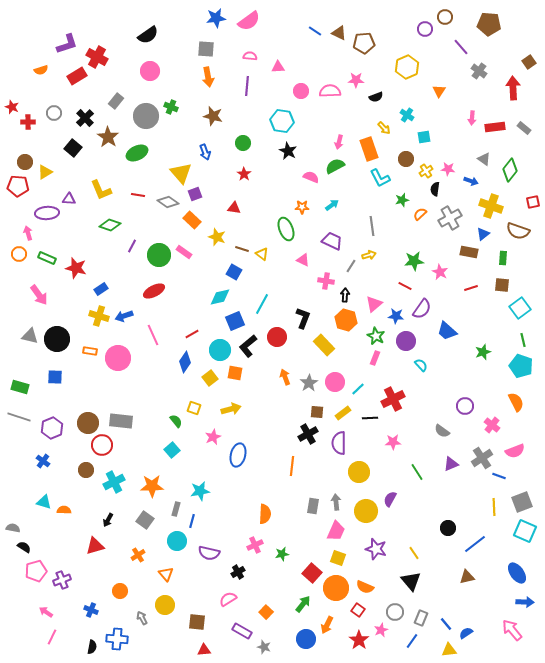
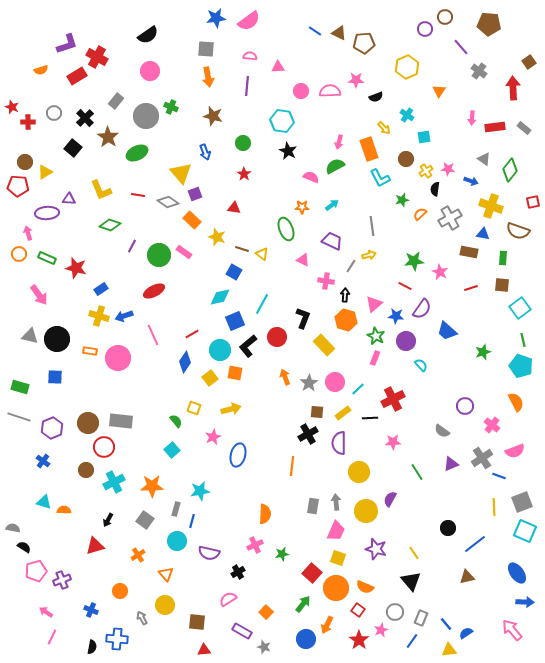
blue triangle at (483, 234): rotated 48 degrees clockwise
red circle at (102, 445): moved 2 px right, 2 px down
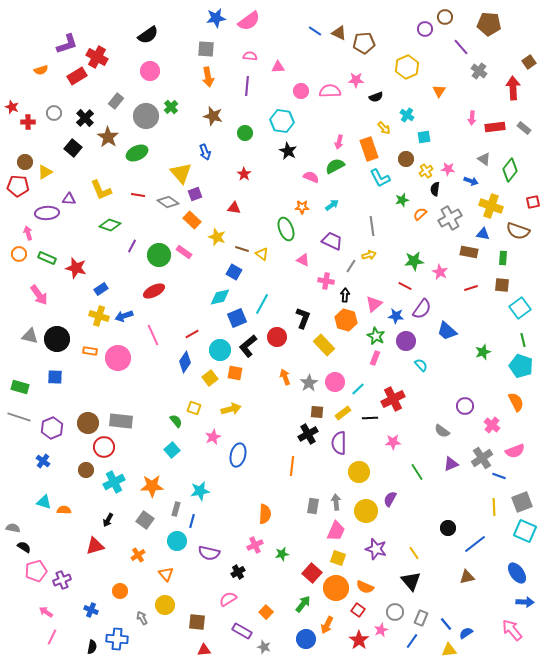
green cross at (171, 107): rotated 24 degrees clockwise
green circle at (243, 143): moved 2 px right, 10 px up
blue square at (235, 321): moved 2 px right, 3 px up
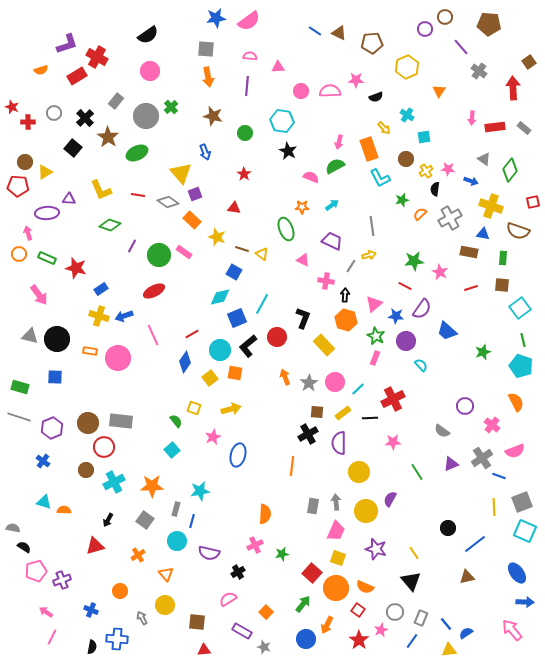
brown pentagon at (364, 43): moved 8 px right
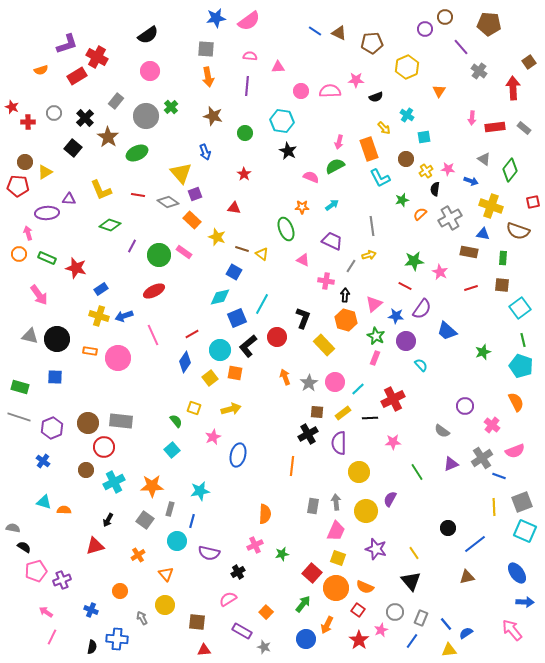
gray rectangle at (176, 509): moved 6 px left
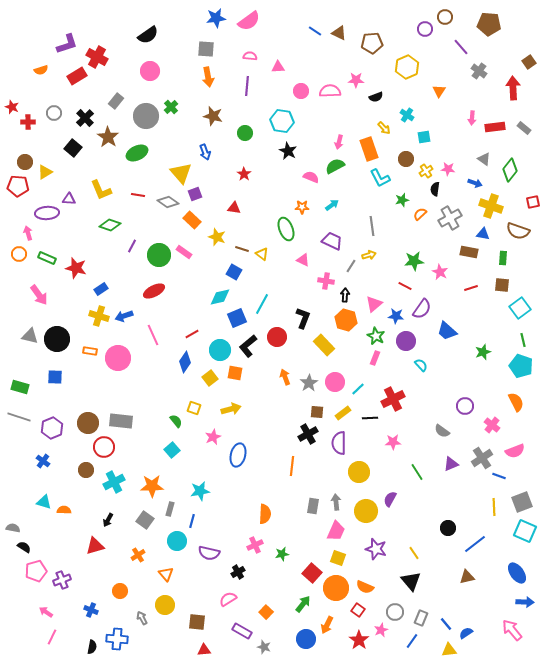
blue arrow at (471, 181): moved 4 px right, 2 px down
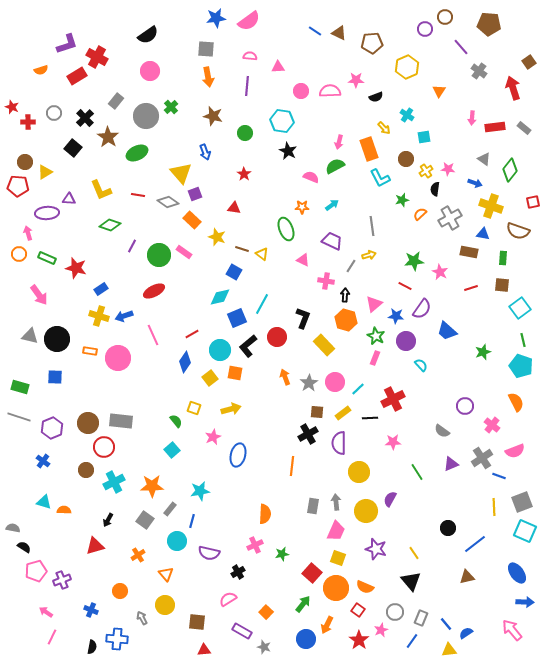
red arrow at (513, 88): rotated 15 degrees counterclockwise
gray rectangle at (170, 509): rotated 24 degrees clockwise
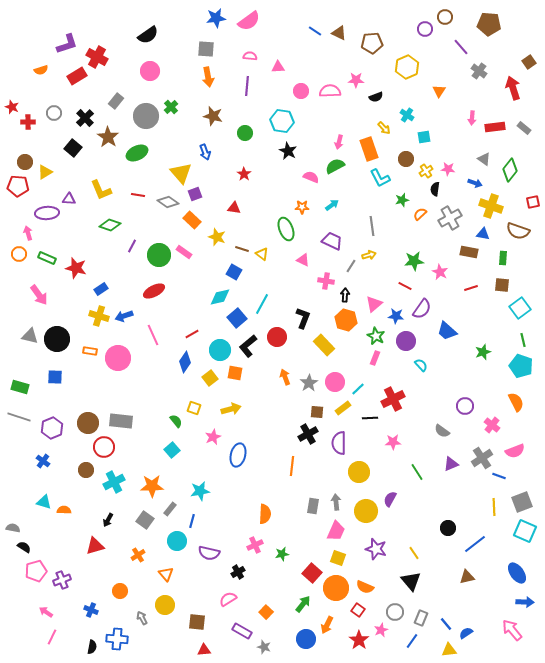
blue square at (237, 318): rotated 18 degrees counterclockwise
yellow rectangle at (343, 413): moved 5 px up
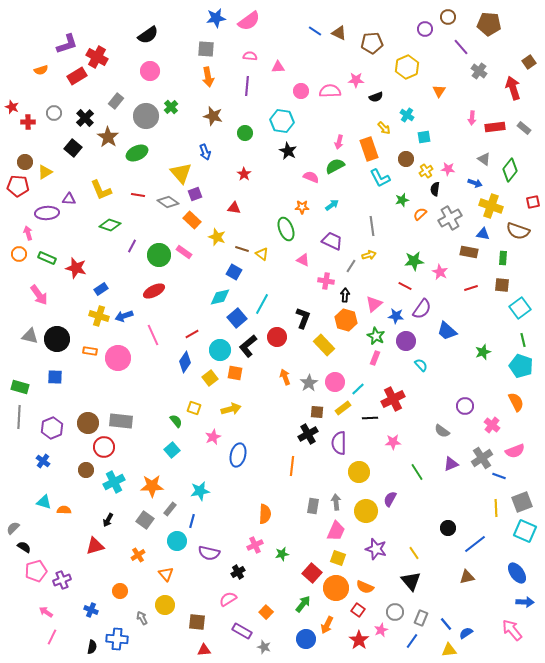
brown circle at (445, 17): moved 3 px right
gray line at (19, 417): rotated 75 degrees clockwise
yellow line at (494, 507): moved 2 px right, 1 px down
gray semicircle at (13, 528): rotated 56 degrees counterclockwise
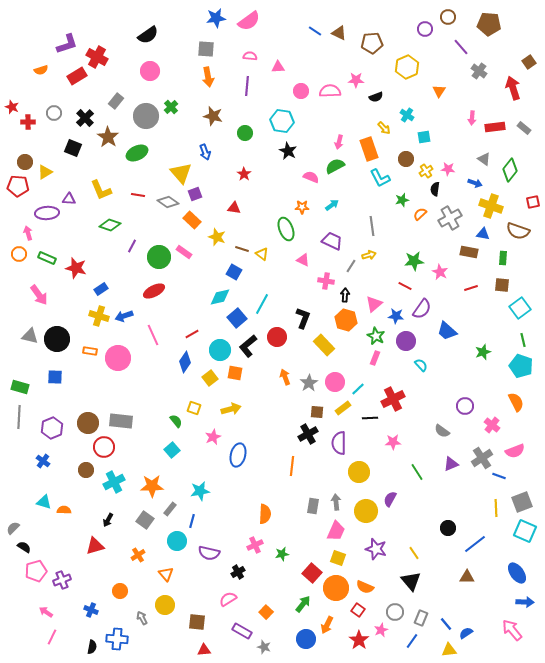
black square at (73, 148): rotated 18 degrees counterclockwise
green circle at (159, 255): moved 2 px down
brown triangle at (467, 577): rotated 14 degrees clockwise
